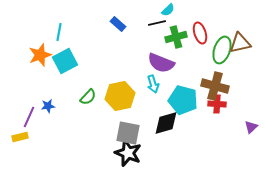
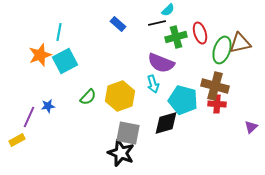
yellow hexagon: rotated 8 degrees counterclockwise
yellow rectangle: moved 3 px left, 3 px down; rotated 14 degrees counterclockwise
black star: moved 7 px left
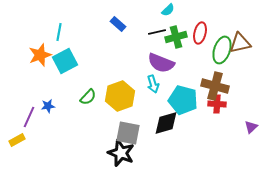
black line: moved 9 px down
red ellipse: rotated 30 degrees clockwise
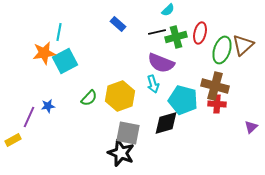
brown triangle: moved 3 px right, 2 px down; rotated 30 degrees counterclockwise
orange star: moved 4 px right, 2 px up; rotated 10 degrees clockwise
green semicircle: moved 1 px right, 1 px down
yellow rectangle: moved 4 px left
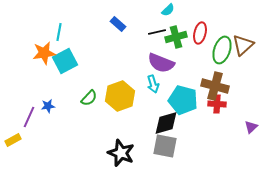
gray square: moved 37 px right, 13 px down
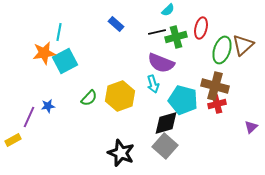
blue rectangle: moved 2 px left
red ellipse: moved 1 px right, 5 px up
red cross: rotated 18 degrees counterclockwise
gray square: rotated 30 degrees clockwise
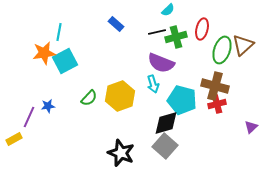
red ellipse: moved 1 px right, 1 px down
cyan pentagon: moved 1 px left
yellow rectangle: moved 1 px right, 1 px up
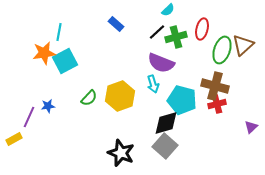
black line: rotated 30 degrees counterclockwise
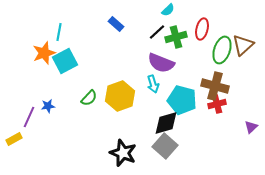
orange star: rotated 10 degrees counterclockwise
black star: moved 2 px right
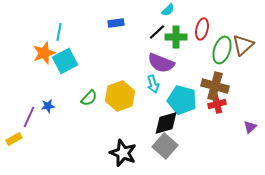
blue rectangle: moved 1 px up; rotated 49 degrees counterclockwise
green cross: rotated 15 degrees clockwise
purple triangle: moved 1 px left
